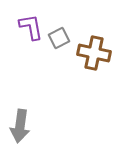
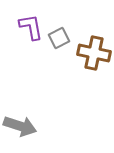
gray arrow: rotated 80 degrees counterclockwise
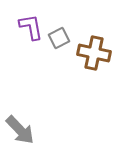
gray arrow: moved 4 px down; rotated 28 degrees clockwise
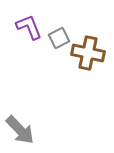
purple L-shape: moved 2 px left; rotated 12 degrees counterclockwise
brown cross: moved 6 px left
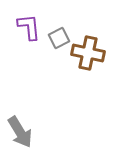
purple L-shape: rotated 16 degrees clockwise
gray arrow: moved 2 px down; rotated 12 degrees clockwise
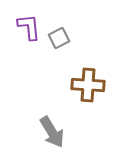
brown cross: moved 32 px down; rotated 8 degrees counterclockwise
gray arrow: moved 32 px right
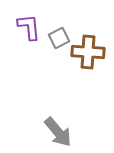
brown cross: moved 33 px up
gray arrow: moved 6 px right; rotated 8 degrees counterclockwise
